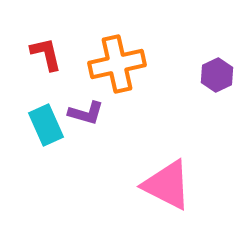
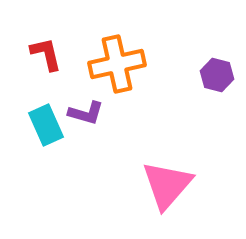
purple hexagon: rotated 20 degrees counterclockwise
pink triangle: rotated 44 degrees clockwise
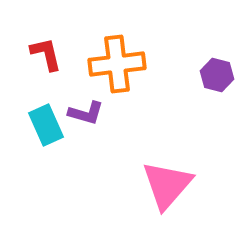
orange cross: rotated 6 degrees clockwise
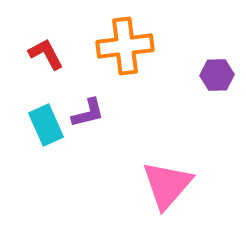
red L-shape: rotated 15 degrees counterclockwise
orange cross: moved 8 px right, 18 px up
purple hexagon: rotated 16 degrees counterclockwise
purple L-shape: moved 2 px right; rotated 30 degrees counterclockwise
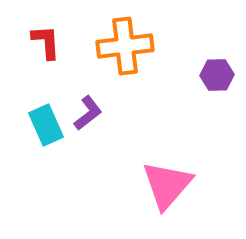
red L-shape: moved 12 px up; rotated 24 degrees clockwise
purple L-shape: rotated 24 degrees counterclockwise
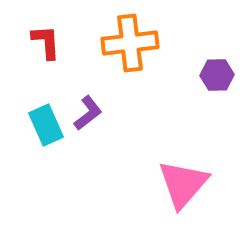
orange cross: moved 5 px right, 3 px up
pink triangle: moved 16 px right, 1 px up
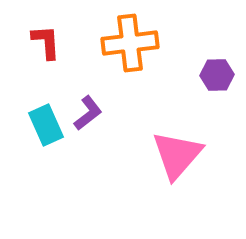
pink triangle: moved 6 px left, 29 px up
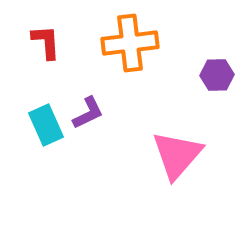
purple L-shape: rotated 12 degrees clockwise
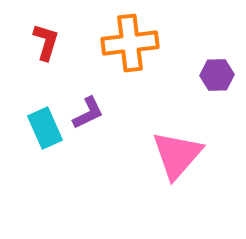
red L-shape: rotated 21 degrees clockwise
cyan rectangle: moved 1 px left, 3 px down
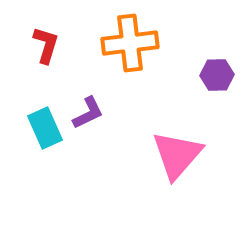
red L-shape: moved 3 px down
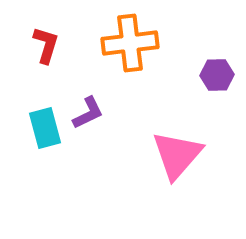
cyan rectangle: rotated 9 degrees clockwise
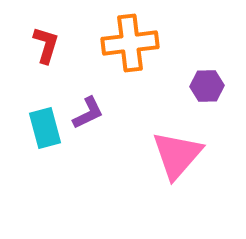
purple hexagon: moved 10 px left, 11 px down
